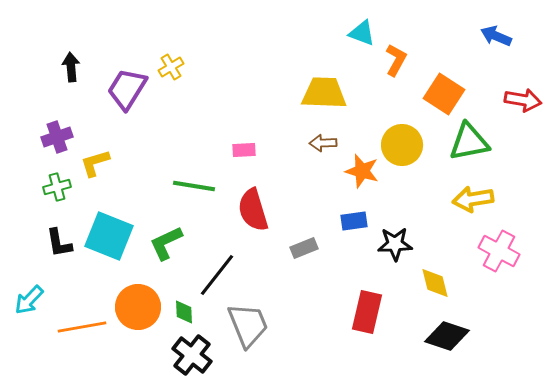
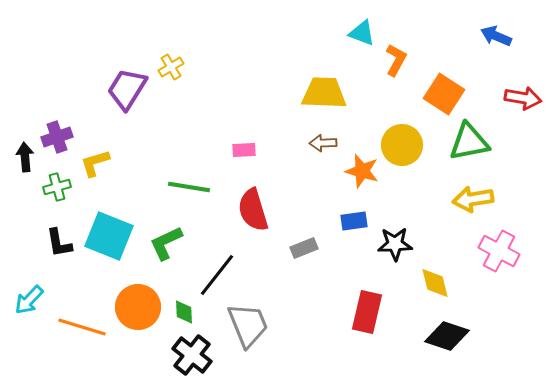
black arrow: moved 46 px left, 90 px down
red arrow: moved 2 px up
green line: moved 5 px left, 1 px down
orange line: rotated 27 degrees clockwise
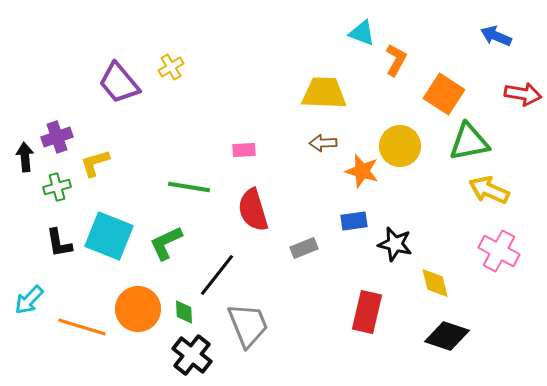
purple trapezoid: moved 8 px left, 6 px up; rotated 72 degrees counterclockwise
red arrow: moved 4 px up
yellow circle: moved 2 px left, 1 px down
yellow arrow: moved 16 px right, 9 px up; rotated 33 degrees clockwise
black star: rotated 16 degrees clockwise
orange circle: moved 2 px down
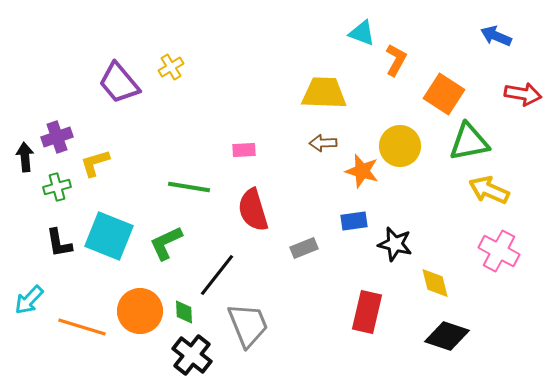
orange circle: moved 2 px right, 2 px down
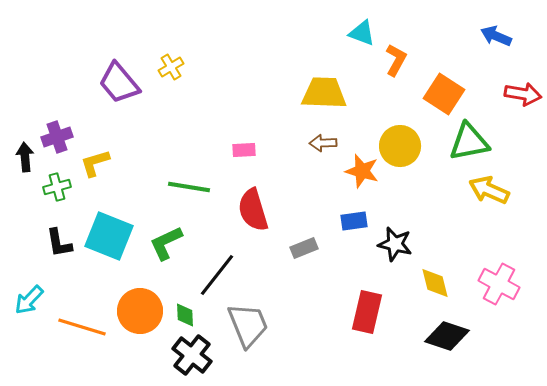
pink cross: moved 33 px down
green diamond: moved 1 px right, 3 px down
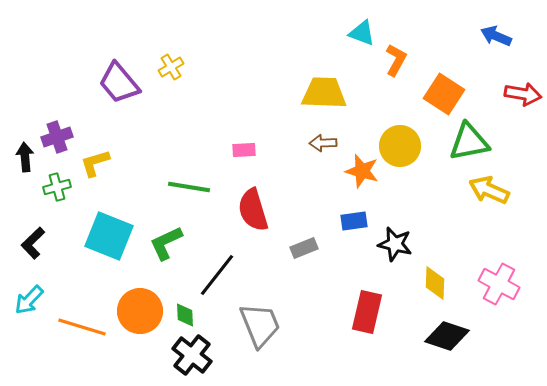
black L-shape: moved 26 px left; rotated 56 degrees clockwise
yellow diamond: rotated 16 degrees clockwise
gray trapezoid: moved 12 px right
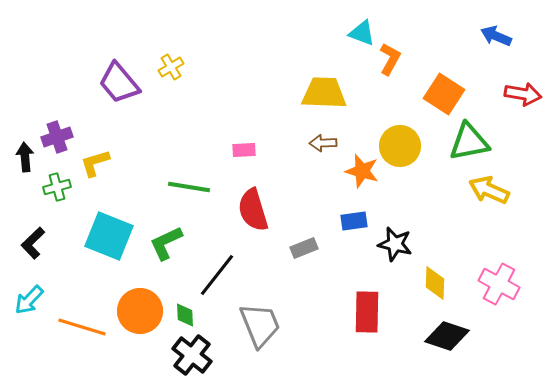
orange L-shape: moved 6 px left, 1 px up
red rectangle: rotated 12 degrees counterclockwise
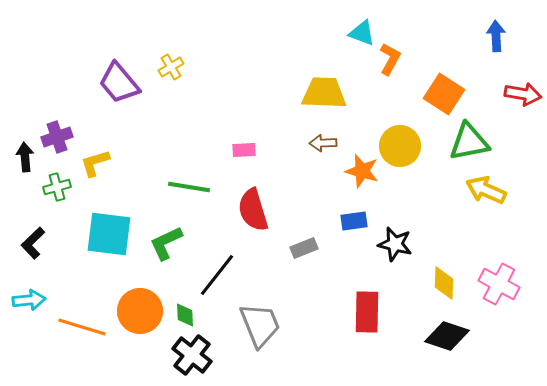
blue arrow: rotated 64 degrees clockwise
yellow arrow: moved 3 px left
cyan square: moved 2 px up; rotated 15 degrees counterclockwise
yellow diamond: moved 9 px right
cyan arrow: rotated 140 degrees counterclockwise
